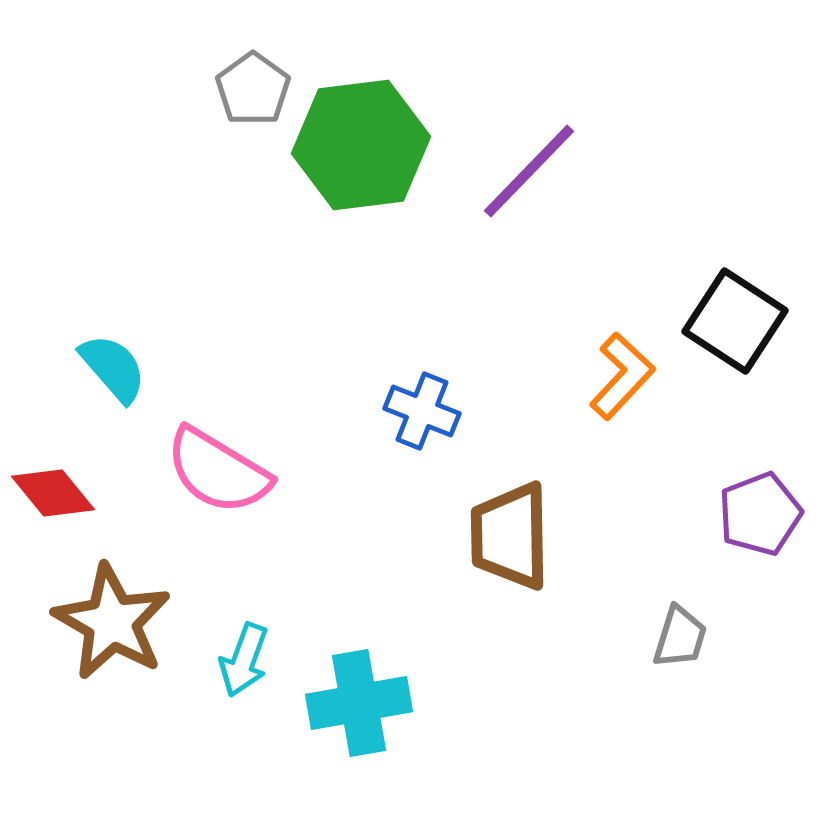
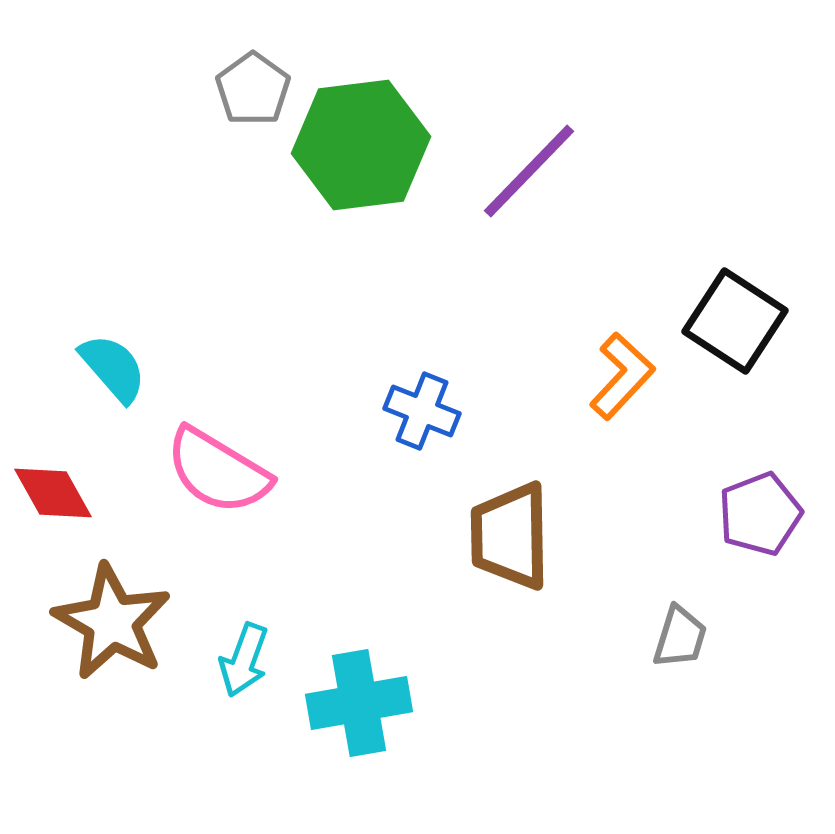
red diamond: rotated 10 degrees clockwise
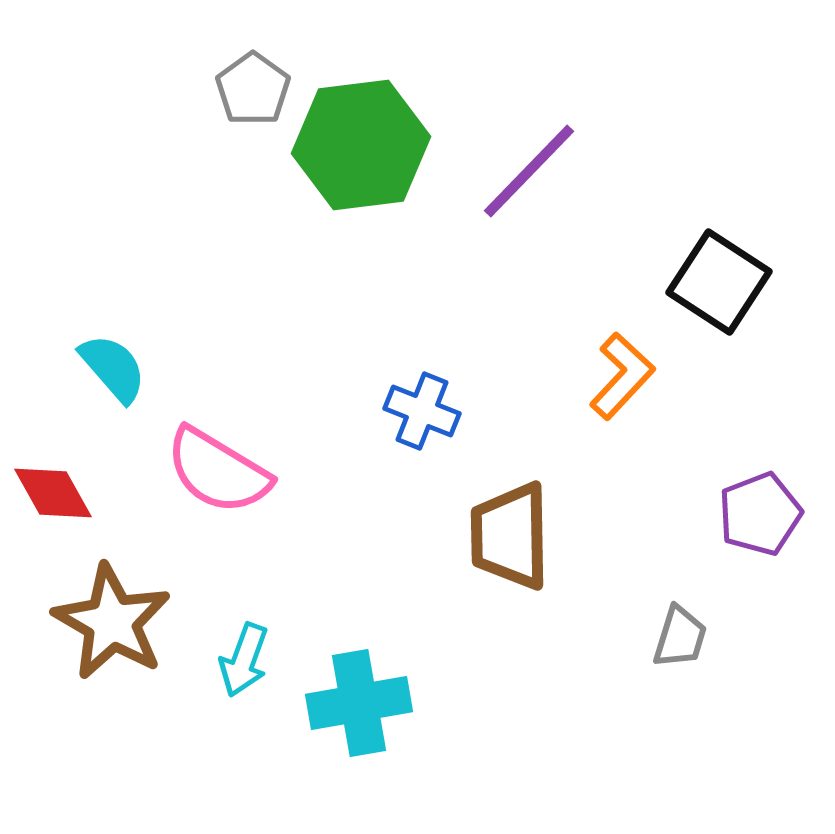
black square: moved 16 px left, 39 px up
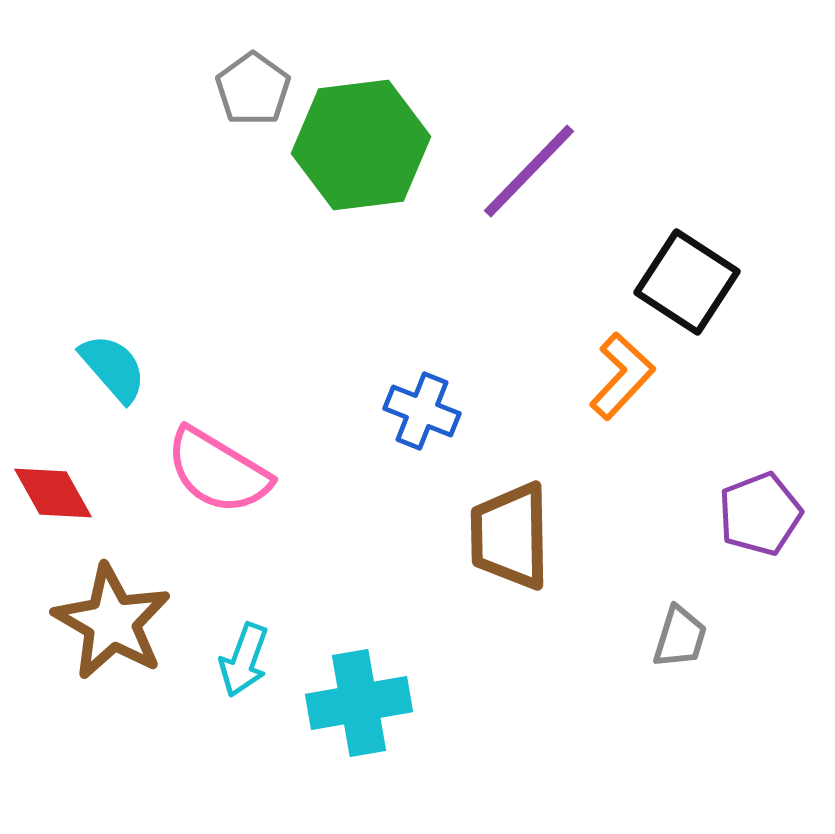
black square: moved 32 px left
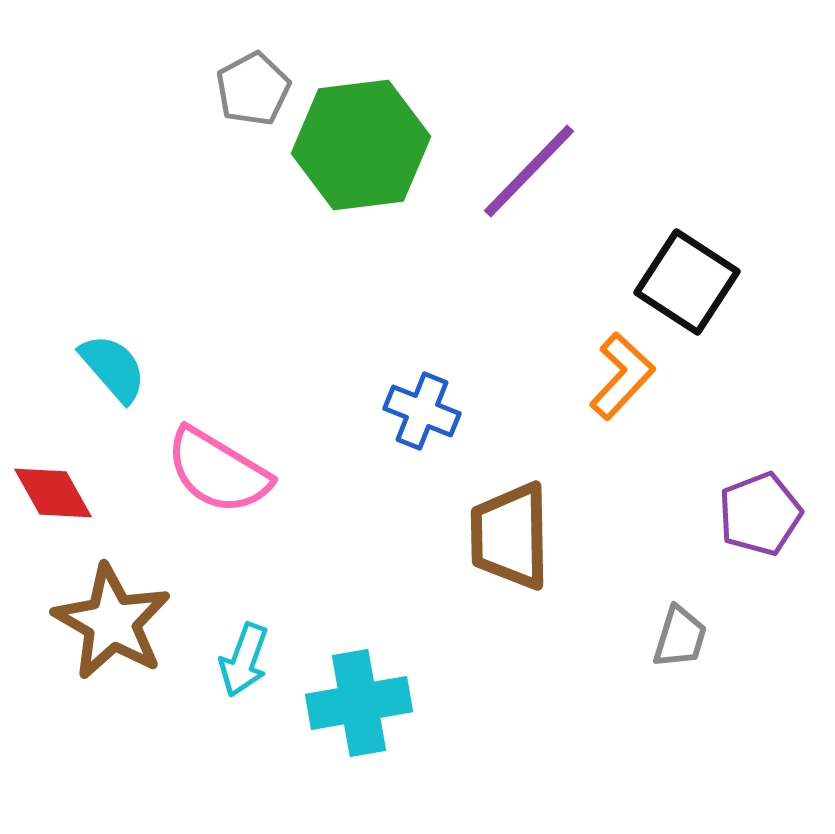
gray pentagon: rotated 8 degrees clockwise
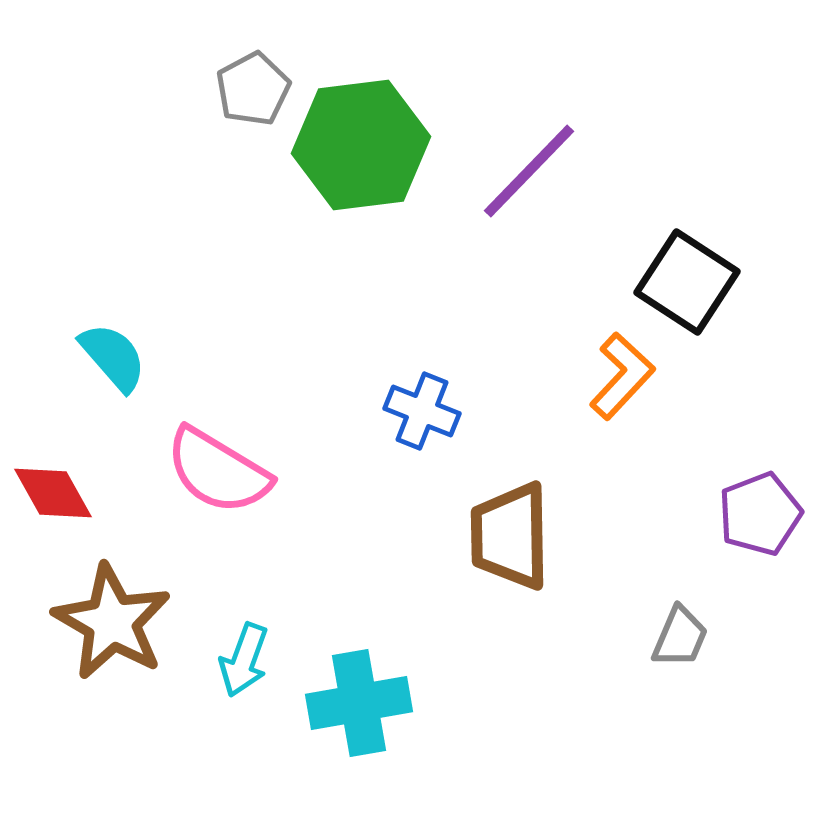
cyan semicircle: moved 11 px up
gray trapezoid: rotated 6 degrees clockwise
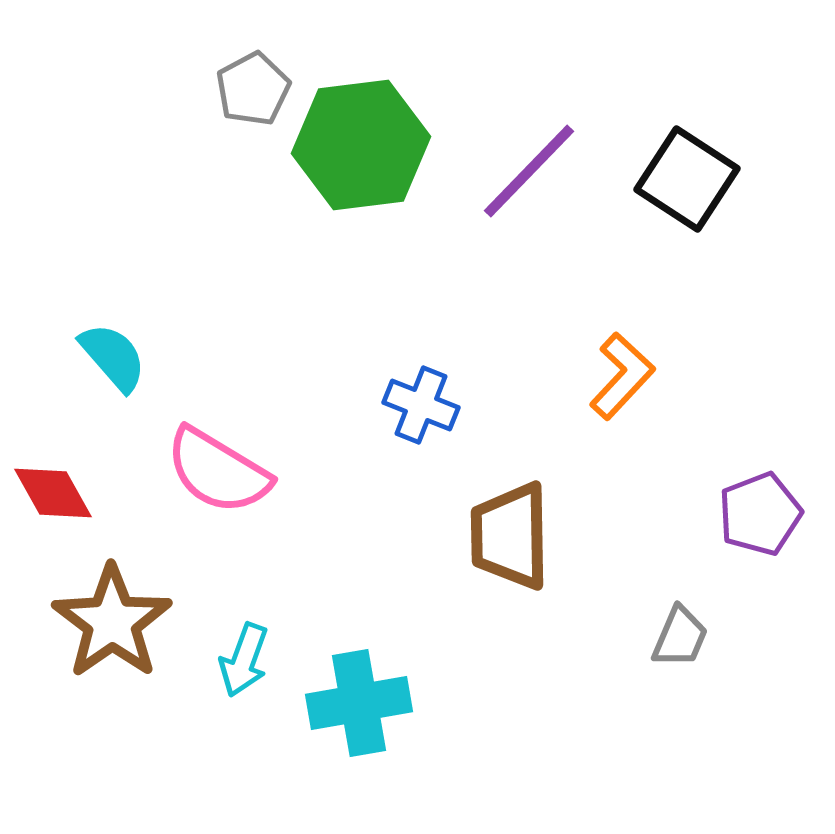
black square: moved 103 px up
blue cross: moved 1 px left, 6 px up
brown star: rotated 7 degrees clockwise
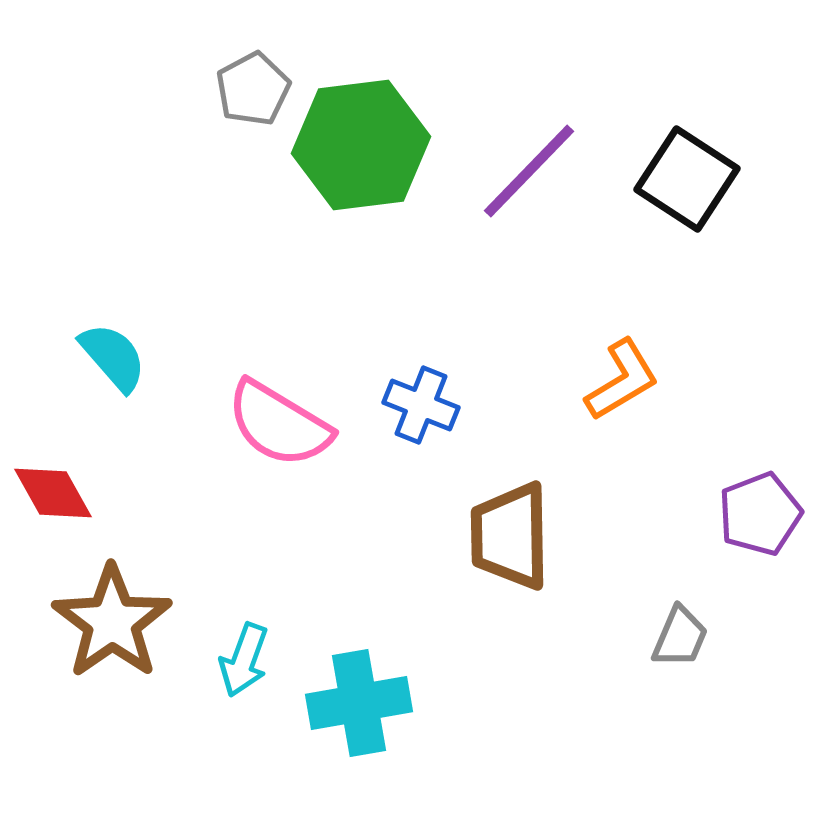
orange L-shape: moved 4 px down; rotated 16 degrees clockwise
pink semicircle: moved 61 px right, 47 px up
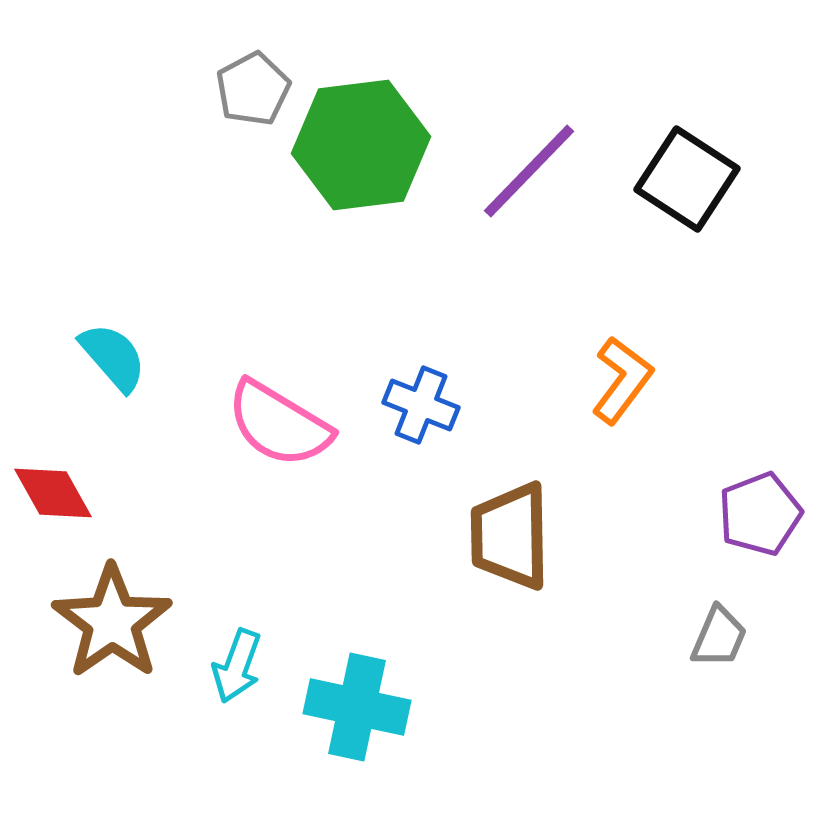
orange L-shape: rotated 22 degrees counterclockwise
gray trapezoid: moved 39 px right
cyan arrow: moved 7 px left, 6 px down
cyan cross: moved 2 px left, 4 px down; rotated 22 degrees clockwise
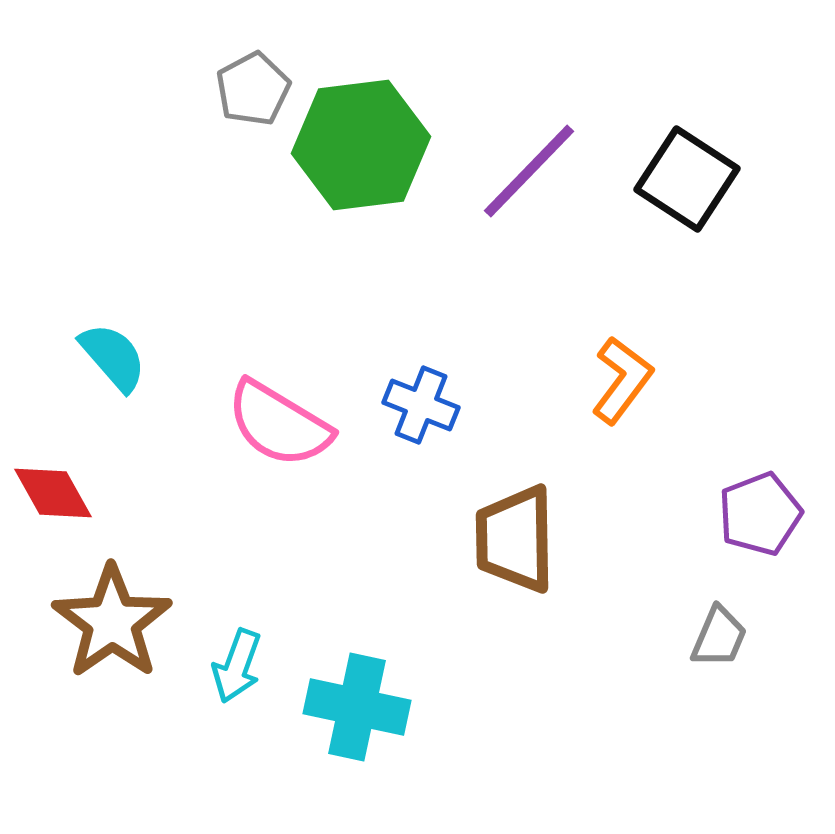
brown trapezoid: moved 5 px right, 3 px down
